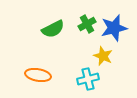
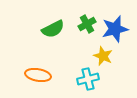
blue star: moved 1 px right, 1 px down
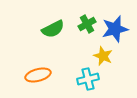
orange ellipse: rotated 25 degrees counterclockwise
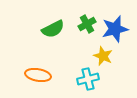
orange ellipse: rotated 25 degrees clockwise
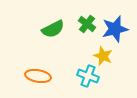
green cross: rotated 24 degrees counterclockwise
orange ellipse: moved 1 px down
cyan cross: moved 3 px up; rotated 35 degrees clockwise
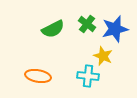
cyan cross: rotated 15 degrees counterclockwise
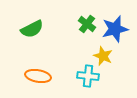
green semicircle: moved 21 px left
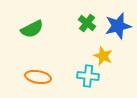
green cross: moved 1 px up
blue star: moved 3 px right, 3 px up
orange ellipse: moved 1 px down
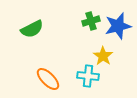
green cross: moved 4 px right, 2 px up; rotated 36 degrees clockwise
yellow star: rotated 12 degrees clockwise
orange ellipse: moved 10 px right, 2 px down; rotated 35 degrees clockwise
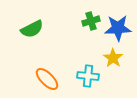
blue star: moved 2 px down; rotated 12 degrees clockwise
yellow star: moved 10 px right, 2 px down
orange ellipse: moved 1 px left
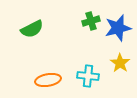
blue star: rotated 12 degrees counterclockwise
yellow star: moved 7 px right, 5 px down
orange ellipse: moved 1 px right, 1 px down; rotated 55 degrees counterclockwise
